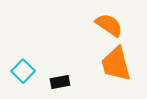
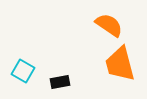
orange trapezoid: moved 4 px right
cyan square: rotated 15 degrees counterclockwise
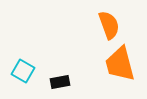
orange semicircle: rotated 36 degrees clockwise
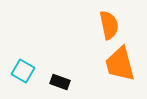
orange semicircle: rotated 8 degrees clockwise
black rectangle: rotated 30 degrees clockwise
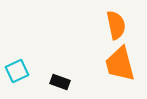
orange semicircle: moved 7 px right
cyan square: moved 6 px left; rotated 35 degrees clockwise
